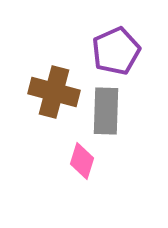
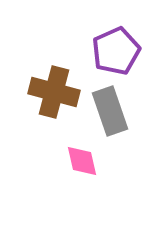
gray rectangle: moved 4 px right; rotated 21 degrees counterclockwise
pink diamond: rotated 30 degrees counterclockwise
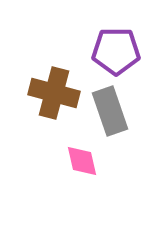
purple pentagon: rotated 24 degrees clockwise
brown cross: moved 1 px down
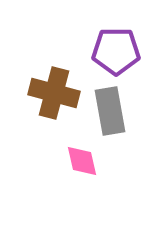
gray rectangle: rotated 9 degrees clockwise
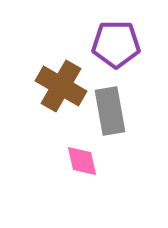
purple pentagon: moved 7 px up
brown cross: moved 7 px right, 7 px up; rotated 15 degrees clockwise
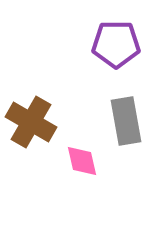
brown cross: moved 30 px left, 36 px down
gray rectangle: moved 16 px right, 10 px down
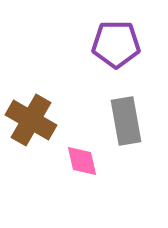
brown cross: moved 2 px up
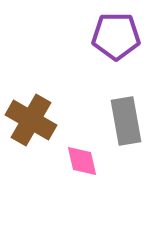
purple pentagon: moved 8 px up
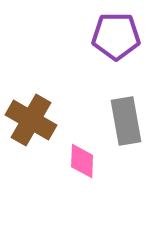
pink diamond: rotated 15 degrees clockwise
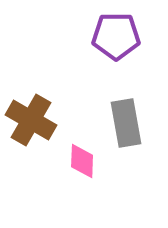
gray rectangle: moved 2 px down
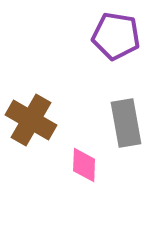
purple pentagon: rotated 9 degrees clockwise
pink diamond: moved 2 px right, 4 px down
